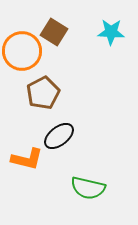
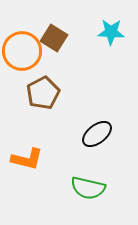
brown square: moved 6 px down
black ellipse: moved 38 px right, 2 px up
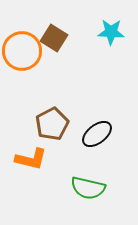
brown pentagon: moved 9 px right, 31 px down
orange L-shape: moved 4 px right
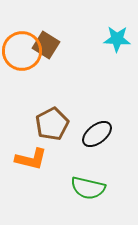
cyan star: moved 6 px right, 7 px down
brown square: moved 8 px left, 7 px down
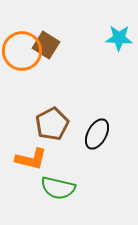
cyan star: moved 2 px right, 1 px up
black ellipse: rotated 24 degrees counterclockwise
green semicircle: moved 30 px left
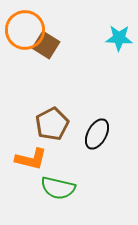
orange circle: moved 3 px right, 21 px up
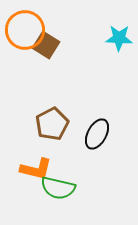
orange L-shape: moved 5 px right, 10 px down
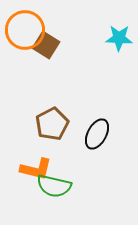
green semicircle: moved 4 px left, 2 px up
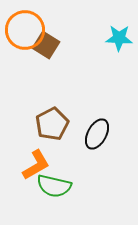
orange L-shape: moved 4 px up; rotated 44 degrees counterclockwise
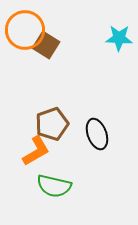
brown pentagon: rotated 8 degrees clockwise
black ellipse: rotated 48 degrees counterclockwise
orange L-shape: moved 14 px up
